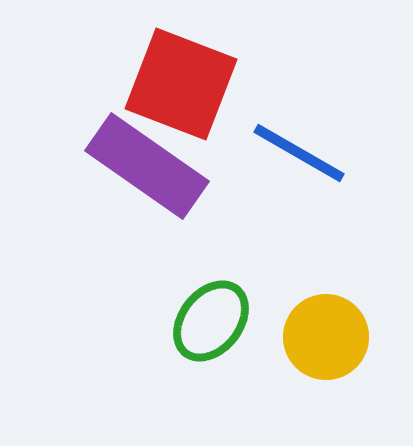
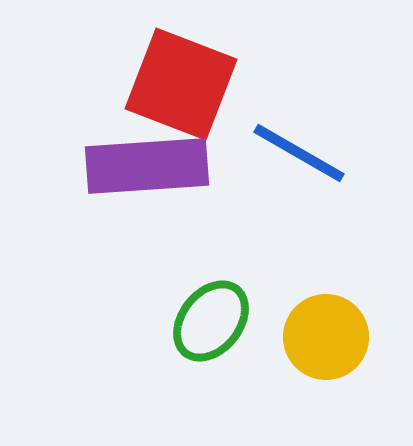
purple rectangle: rotated 39 degrees counterclockwise
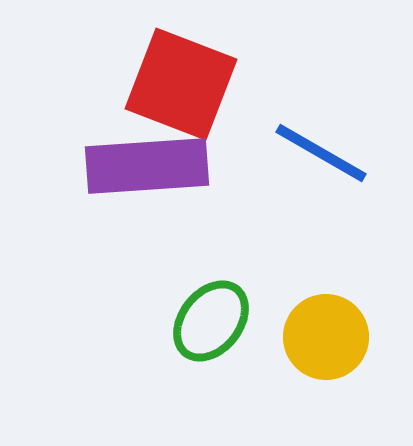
blue line: moved 22 px right
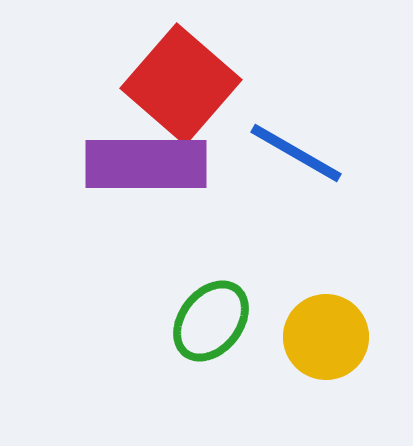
red square: rotated 20 degrees clockwise
blue line: moved 25 px left
purple rectangle: moved 1 px left, 2 px up; rotated 4 degrees clockwise
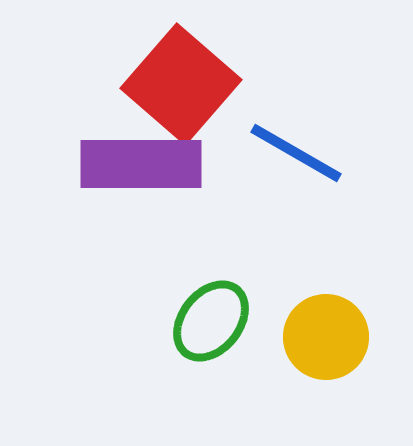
purple rectangle: moved 5 px left
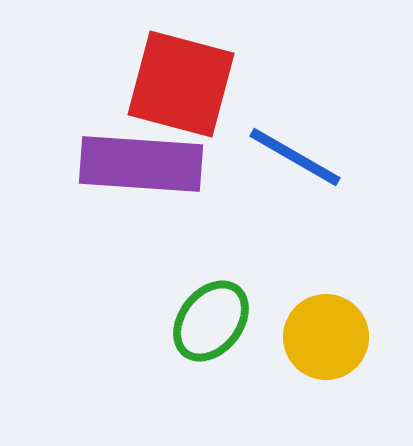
red square: rotated 26 degrees counterclockwise
blue line: moved 1 px left, 4 px down
purple rectangle: rotated 4 degrees clockwise
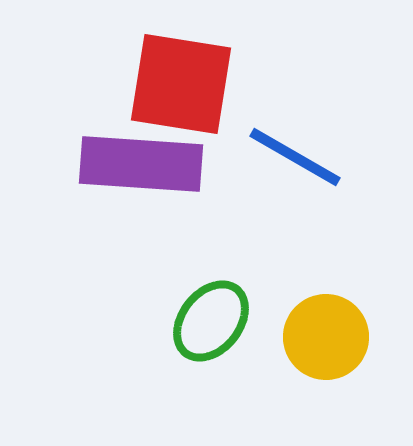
red square: rotated 6 degrees counterclockwise
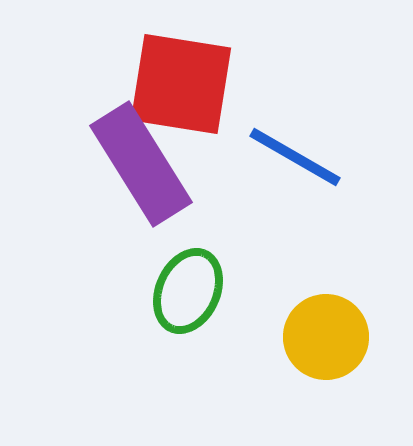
purple rectangle: rotated 54 degrees clockwise
green ellipse: moved 23 px left, 30 px up; rotated 14 degrees counterclockwise
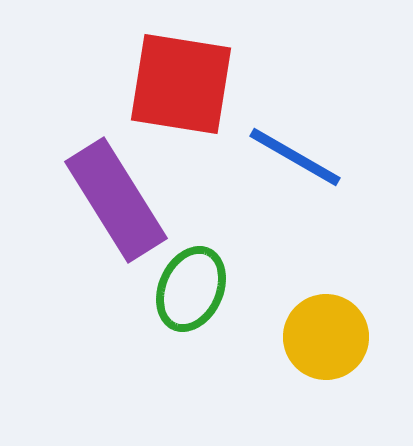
purple rectangle: moved 25 px left, 36 px down
green ellipse: moved 3 px right, 2 px up
